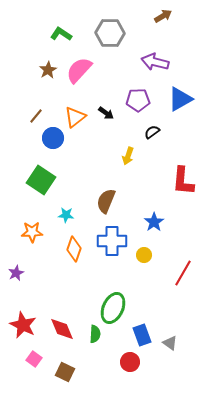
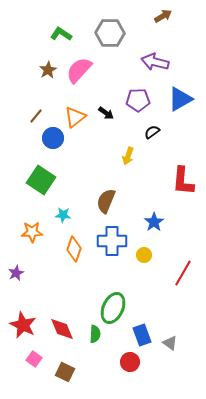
cyan star: moved 3 px left
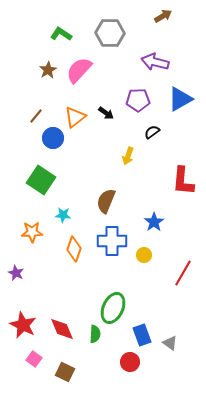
purple star: rotated 21 degrees counterclockwise
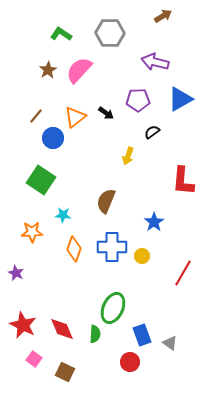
blue cross: moved 6 px down
yellow circle: moved 2 px left, 1 px down
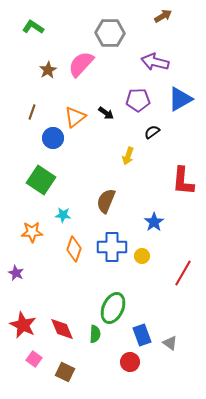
green L-shape: moved 28 px left, 7 px up
pink semicircle: moved 2 px right, 6 px up
brown line: moved 4 px left, 4 px up; rotated 21 degrees counterclockwise
